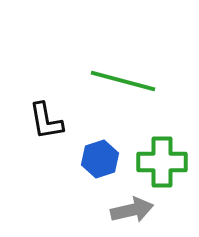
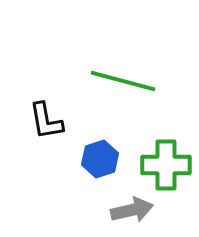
green cross: moved 4 px right, 3 px down
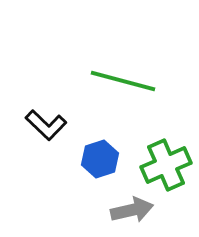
black L-shape: moved 4 px down; rotated 36 degrees counterclockwise
green cross: rotated 24 degrees counterclockwise
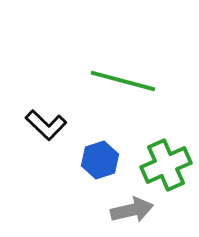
blue hexagon: moved 1 px down
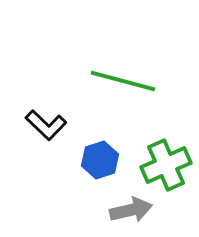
gray arrow: moved 1 px left
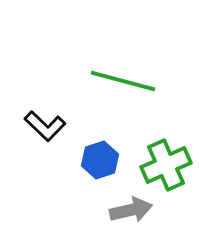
black L-shape: moved 1 px left, 1 px down
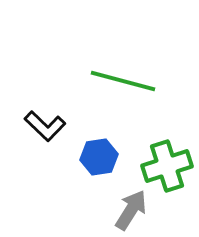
blue hexagon: moved 1 px left, 3 px up; rotated 9 degrees clockwise
green cross: moved 1 px right, 1 px down; rotated 6 degrees clockwise
gray arrow: rotated 45 degrees counterclockwise
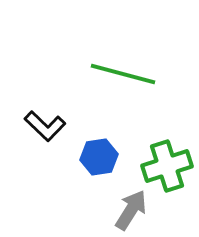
green line: moved 7 px up
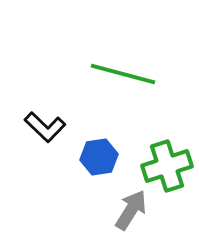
black L-shape: moved 1 px down
